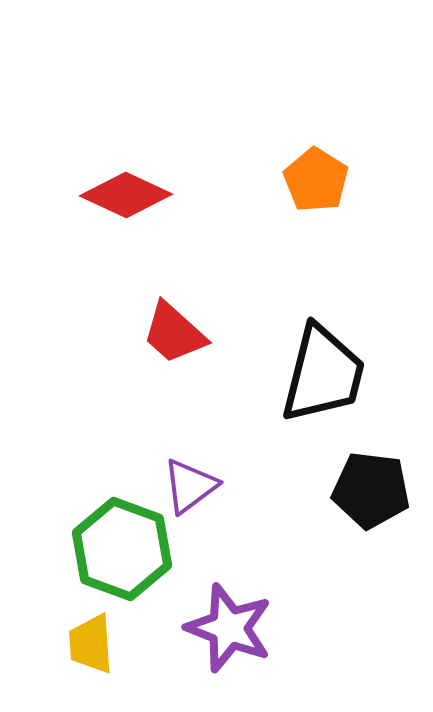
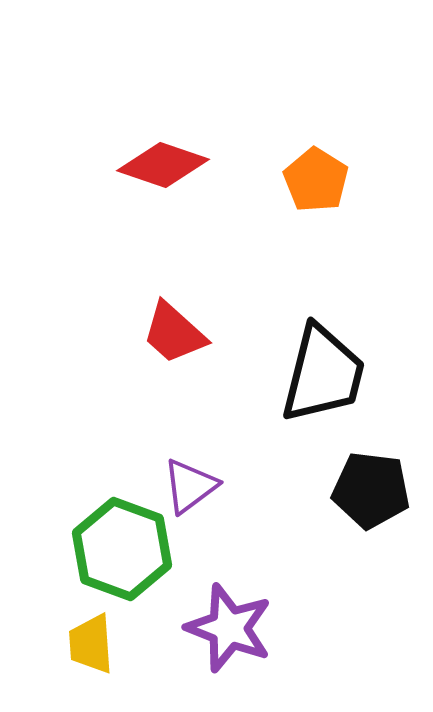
red diamond: moved 37 px right, 30 px up; rotated 6 degrees counterclockwise
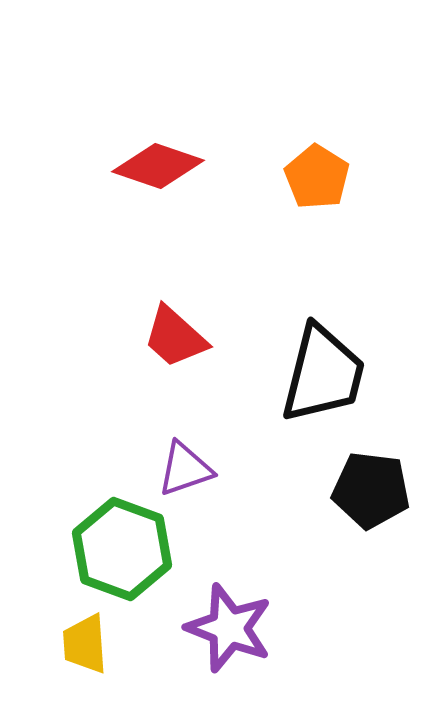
red diamond: moved 5 px left, 1 px down
orange pentagon: moved 1 px right, 3 px up
red trapezoid: moved 1 px right, 4 px down
purple triangle: moved 5 px left, 17 px up; rotated 18 degrees clockwise
yellow trapezoid: moved 6 px left
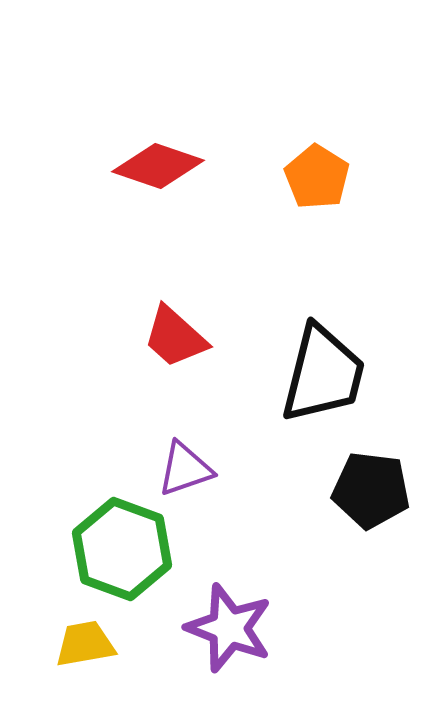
yellow trapezoid: rotated 84 degrees clockwise
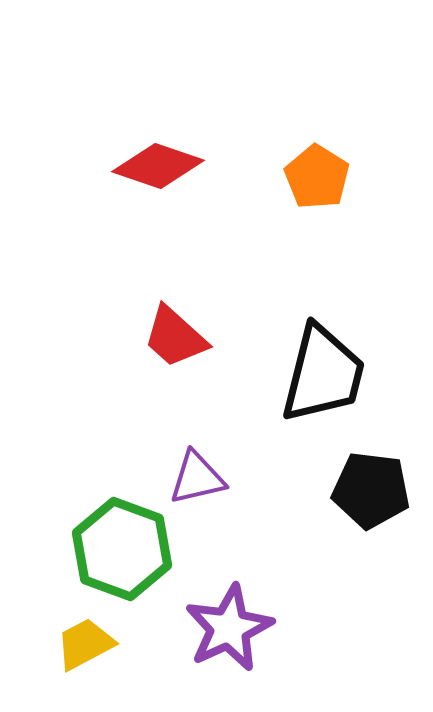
purple triangle: moved 12 px right, 9 px down; rotated 6 degrees clockwise
purple star: rotated 26 degrees clockwise
yellow trapezoid: rotated 18 degrees counterclockwise
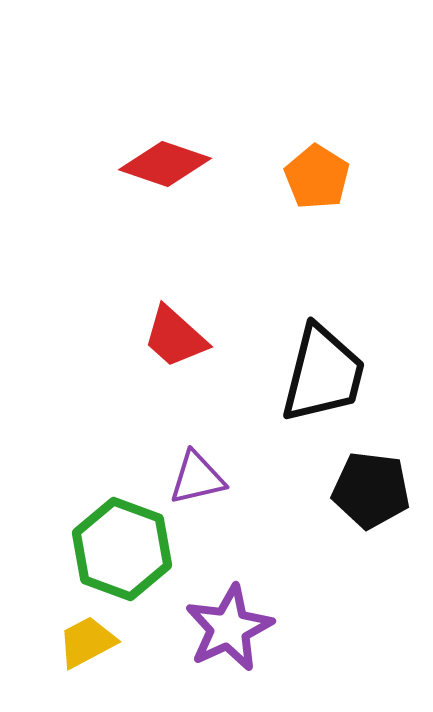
red diamond: moved 7 px right, 2 px up
yellow trapezoid: moved 2 px right, 2 px up
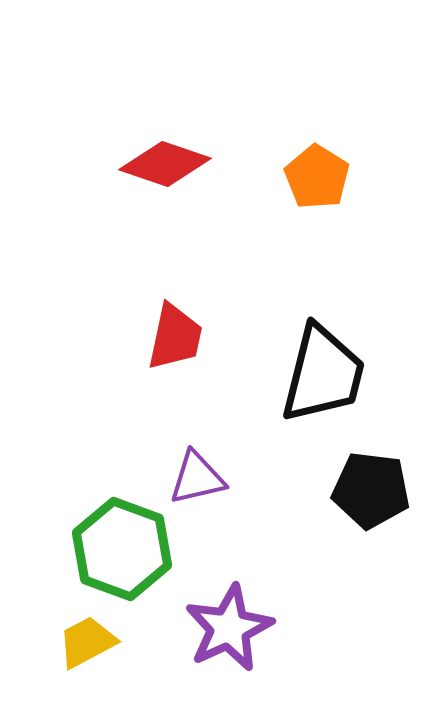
red trapezoid: rotated 120 degrees counterclockwise
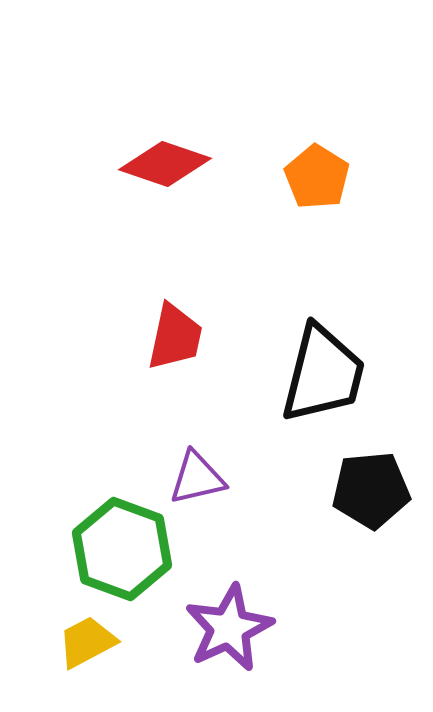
black pentagon: rotated 12 degrees counterclockwise
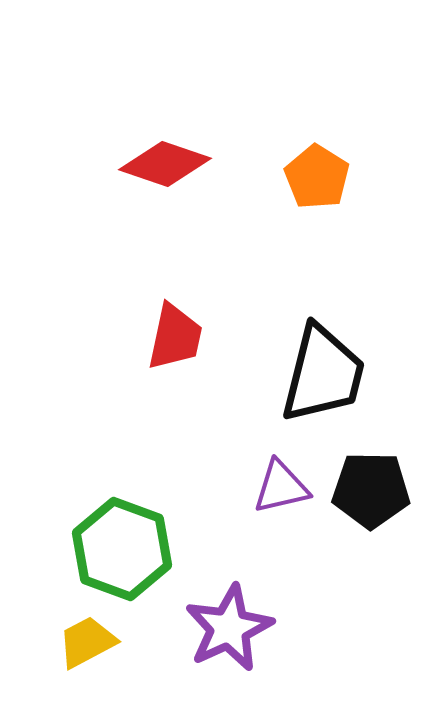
purple triangle: moved 84 px right, 9 px down
black pentagon: rotated 6 degrees clockwise
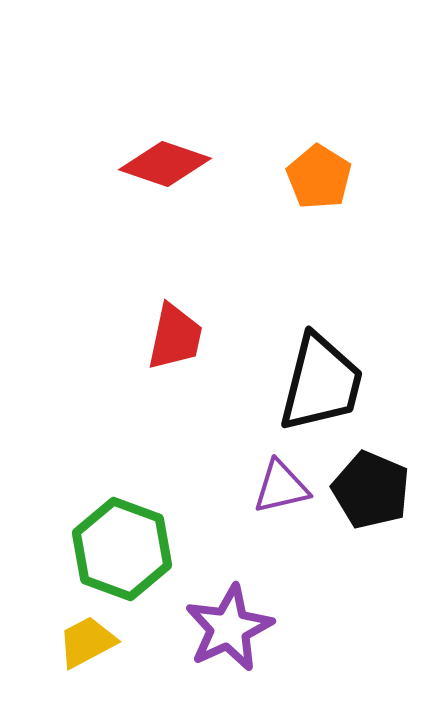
orange pentagon: moved 2 px right
black trapezoid: moved 2 px left, 9 px down
black pentagon: rotated 22 degrees clockwise
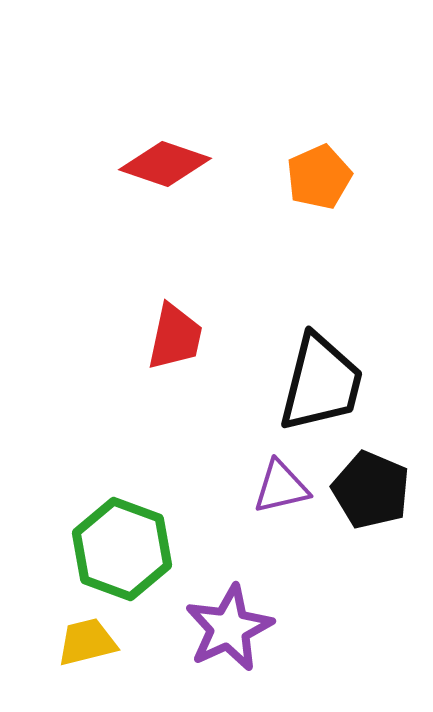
orange pentagon: rotated 16 degrees clockwise
yellow trapezoid: rotated 14 degrees clockwise
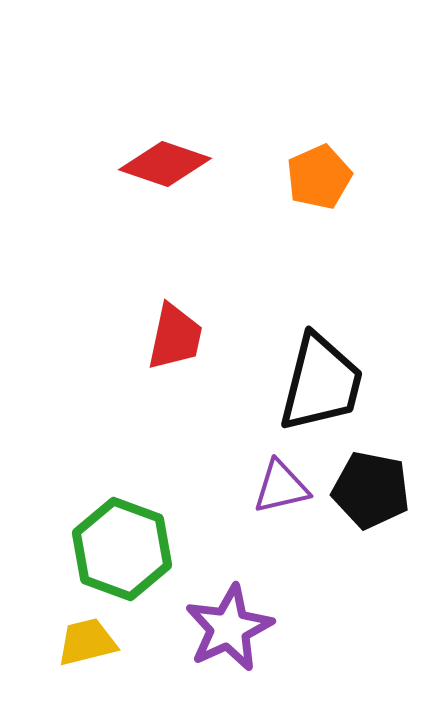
black pentagon: rotated 12 degrees counterclockwise
